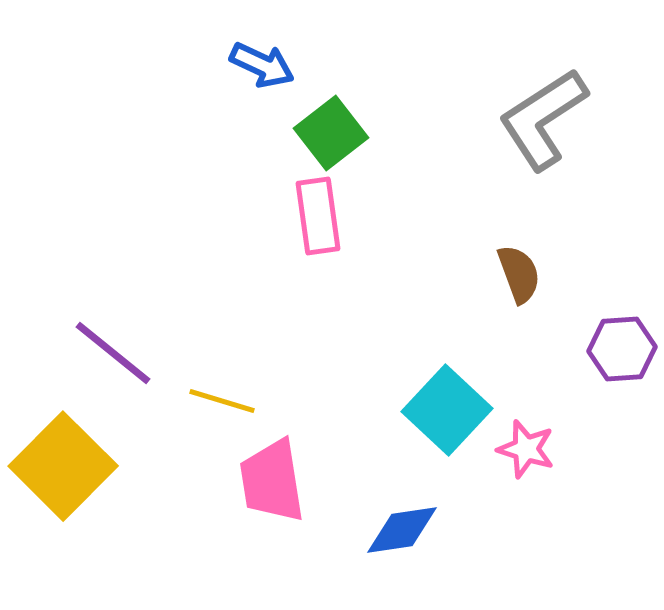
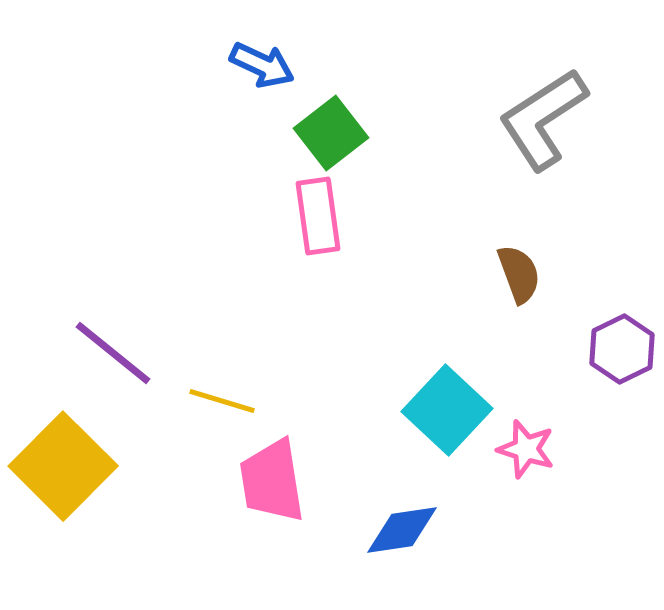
purple hexagon: rotated 22 degrees counterclockwise
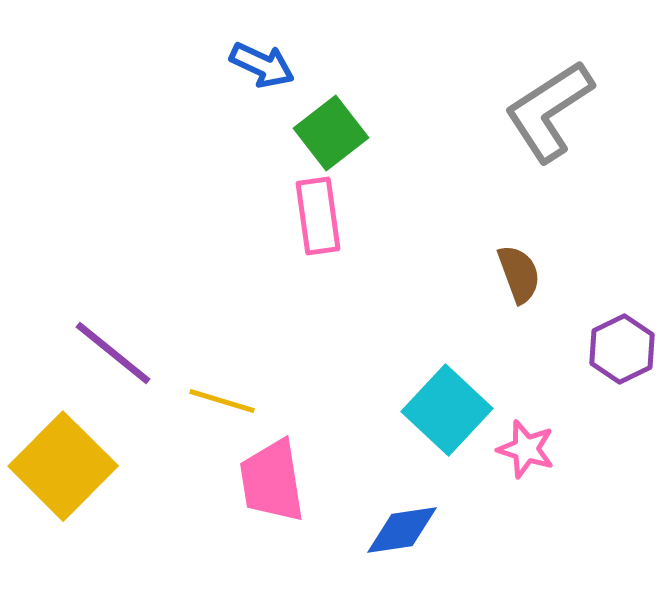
gray L-shape: moved 6 px right, 8 px up
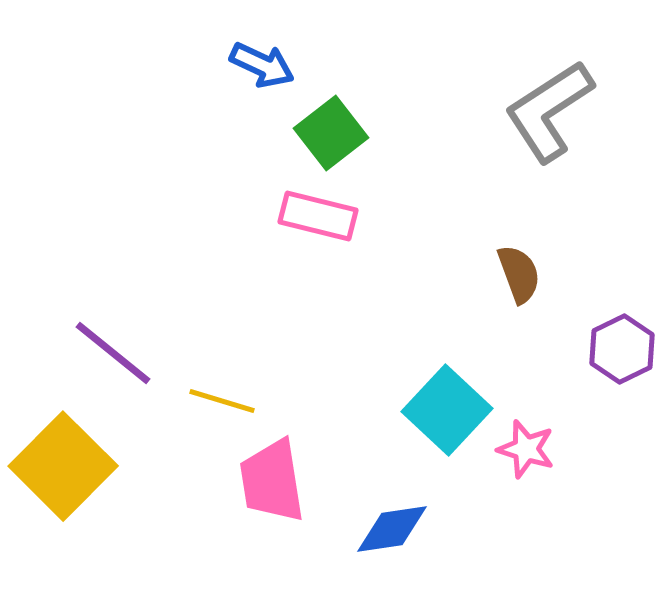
pink rectangle: rotated 68 degrees counterclockwise
blue diamond: moved 10 px left, 1 px up
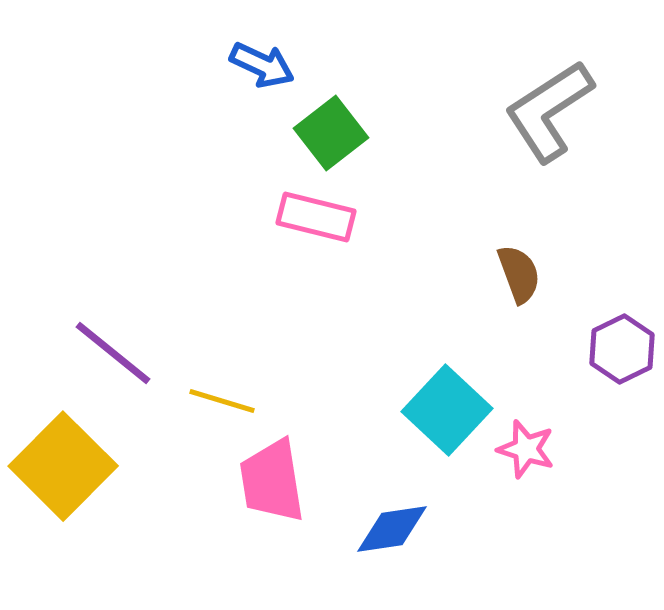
pink rectangle: moved 2 px left, 1 px down
